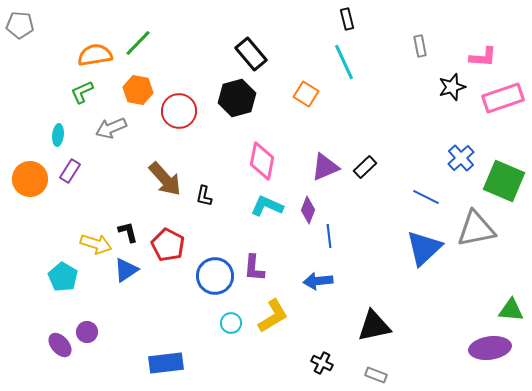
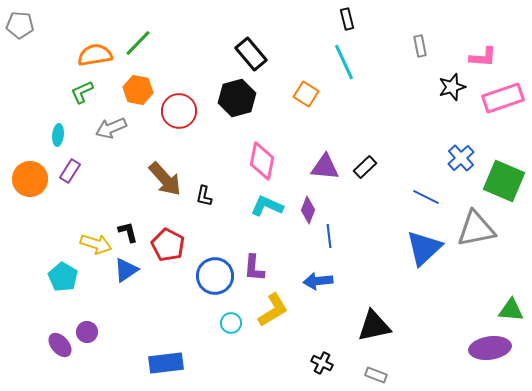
purple triangle at (325, 167): rotated 28 degrees clockwise
yellow L-shape at (273, 316): moved 6 px up
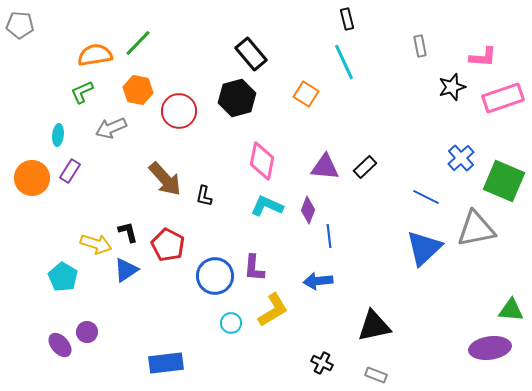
orange circle at (30, 179): moved 2 px right, 1 px up
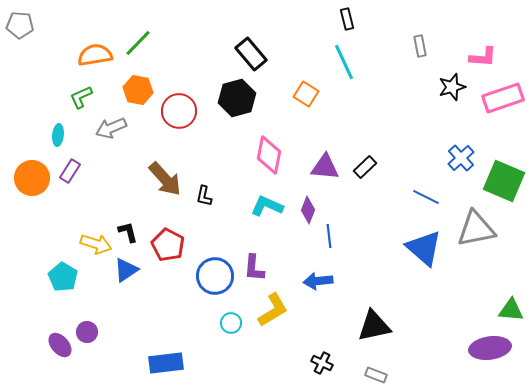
green L-shape at (82, 92): moved 1 px left, 5 px down
pink diamond at (262, 161): moved 7 px right, 6 px up
blue triangle at (424, 248): rotated 36 degrees counterclockwise
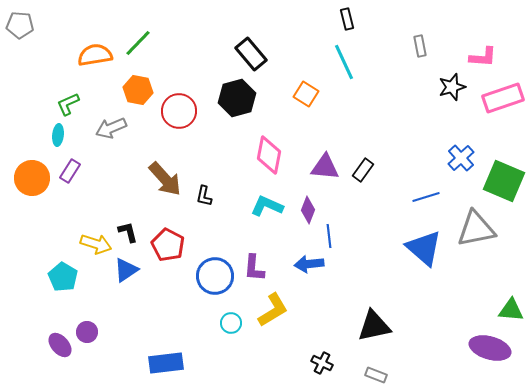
green L-shape at (81, 97): moved 13 px left, 7 px down
black rectangle at (365, 167): moved 2 px left, 3 px down; rotated 10 degrees counterclockwise
blue line at (426, 197): rotated 44 degrees counterclockwise
blue arrow at (318, 281): moved 9 px left, 17 px up
purple ellipse at (490, 348): rotated 24 degrees clockwise
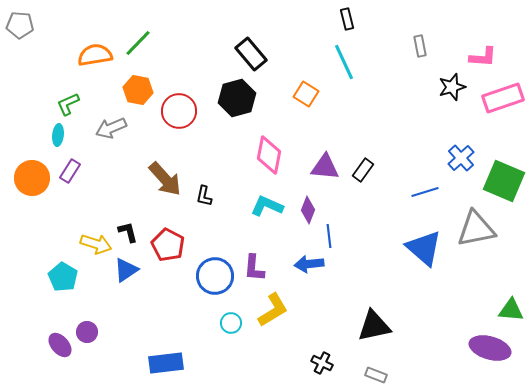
blue line at (426, 197): moved 1 px left, 5 px up
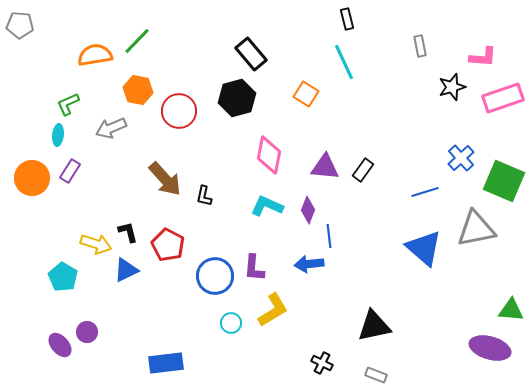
green line at (138, 43): moved 1 px left, 2 px up
blue triangle at (126, 270): rotated 8 degrees clockwise
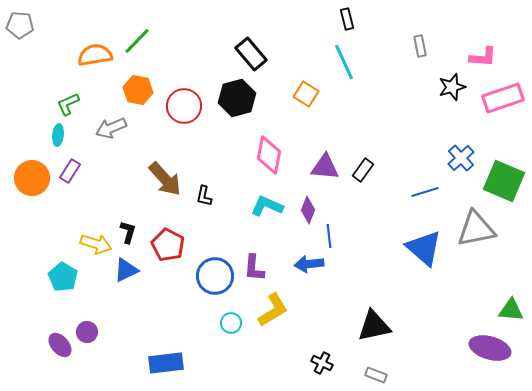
red circle at (179, 111): moved 5 px right, 5 px up
black L-shape at (128, 232): rotated 30 degrees clockwise
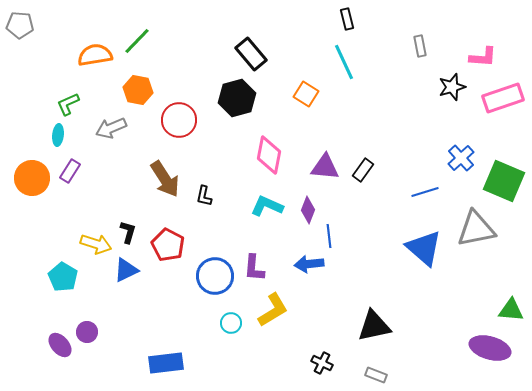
red circle at (184, 106): moved 5 px left, 14 px down
brown arrow at (165, 179): rotated 9 degrees clockwise
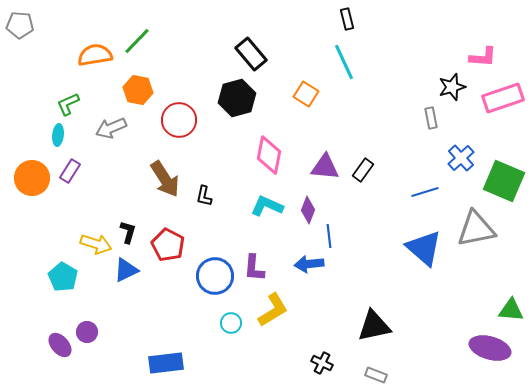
gray rectangle at (420, 46): moved 11 px right, 72 px down
